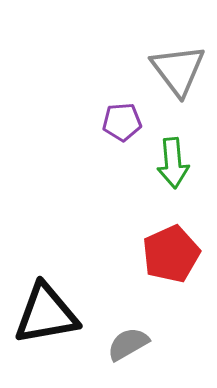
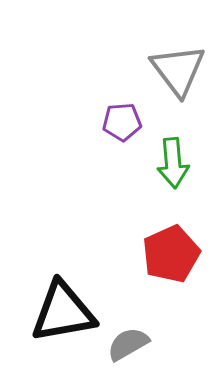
black triangle: moved 17 px right, 2 px up
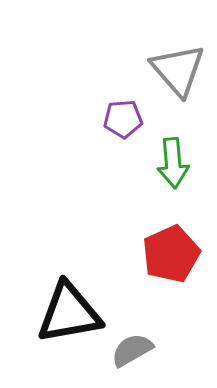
gray triangle: rotated 4 degrees counterclockwise
purple pentagon: moved 1 px right, 3 px up
black triangle: moved 6 px right, 1 px down
gray semicircle: moved 4 px right, 6 px down
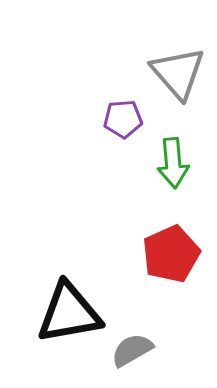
gray triangle: moved 3 px down
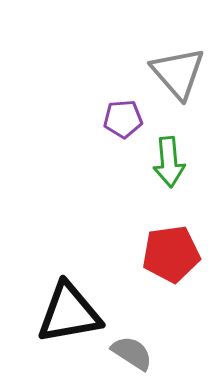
green arrow: moved 4 px left, 1 px up
red pentagon: rotated 16 degrees clockwise
gray semicircle: moved 3 px down; rotated 63 degrees clockwise
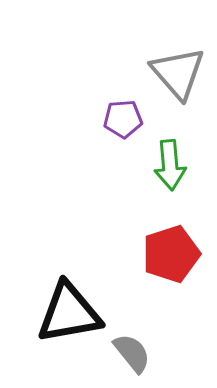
green arrow: moved 1 px right, 3 px down
red pentagon: rotated 10 degrees counterclockwise
gray semicircle: rotated 18 degrees clockwise
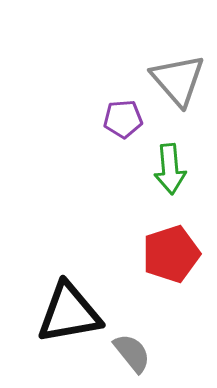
gray triangle: moved 7 px down
green arrow: moved 4 px down
